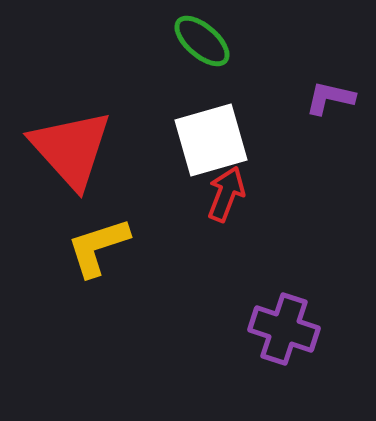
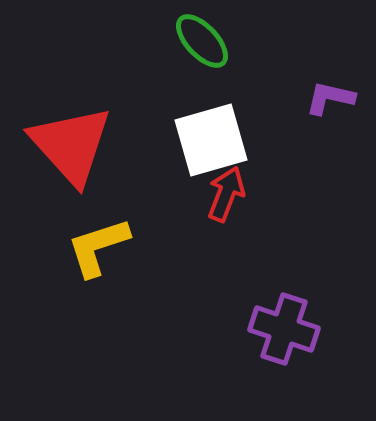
green ellipse: rotated 6 degrees clockwise
red triangle: moved 4 px up
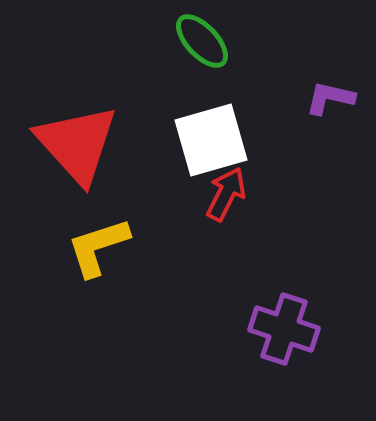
red triangle: moved 6 px right, 1 px up
red arrow: rotated 6 degrees clockwise
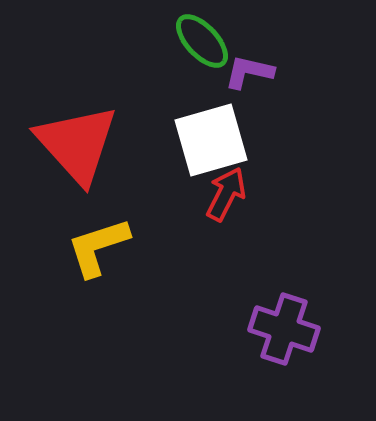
purple L-shape: moved 81 px left, 26 px up
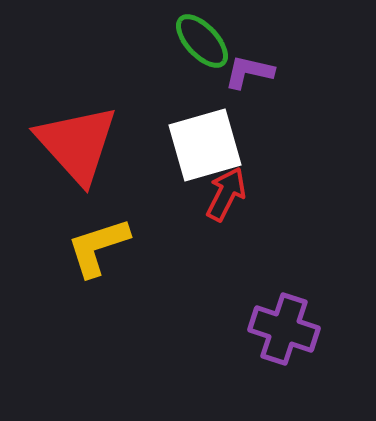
white square: moved 6 px left, 5 px down
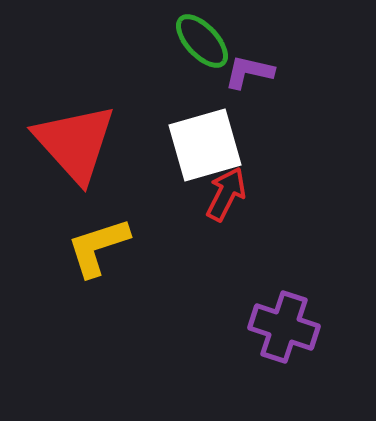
red triangle: moved 2 px left, 1 px up
purple cross: moved 2 px up
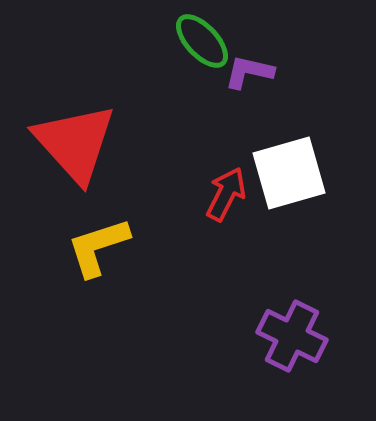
white square: moved 84 px right, 28 px down
purple cross: moved 8 px right, 9 px down; rotated 8 degrees clockwise
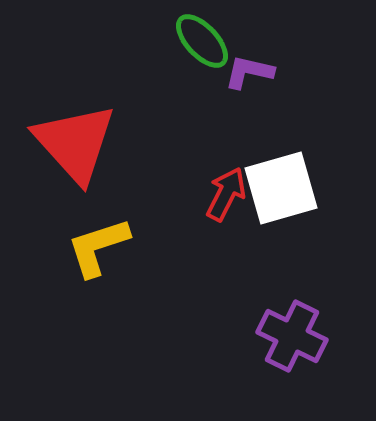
white square: moved 8 px left, 15 px down
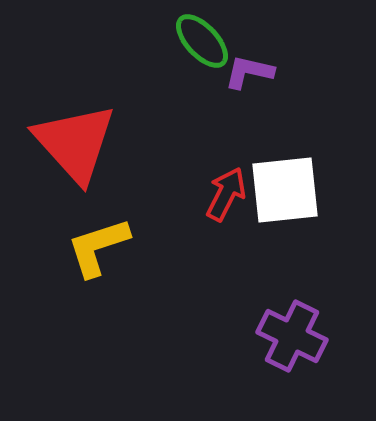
white square: moved 4 px right, 2 px down; rotated 10 degrees clockwise
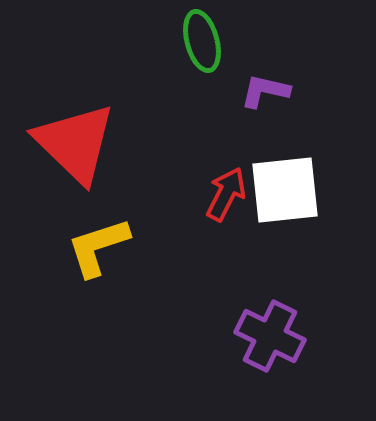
green ellipse: rotated 28 degrees clockwise
purple L-shape: moved 16 px right, 19 px down
red triangle: rotated 4 degrees counterclockwise
purple cross: moved 22 px left
